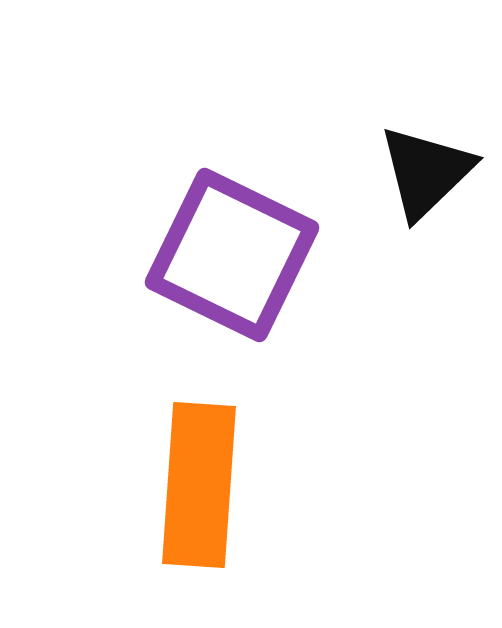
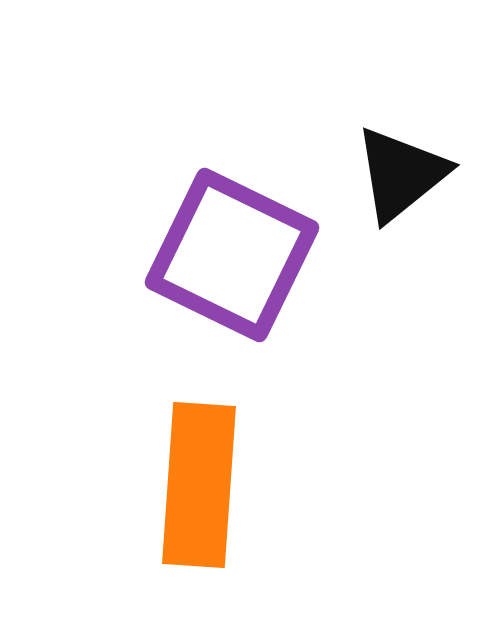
black triangle: moved 25 px left, 2 px down; rotated 5 degrees clockwise
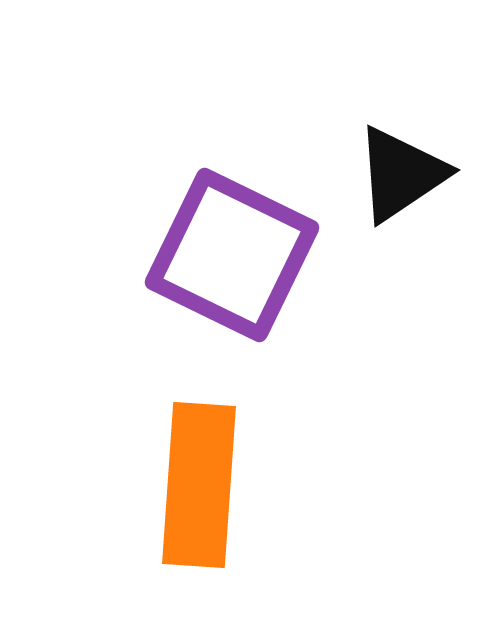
black triangle: rotated 5 degrees clockwise
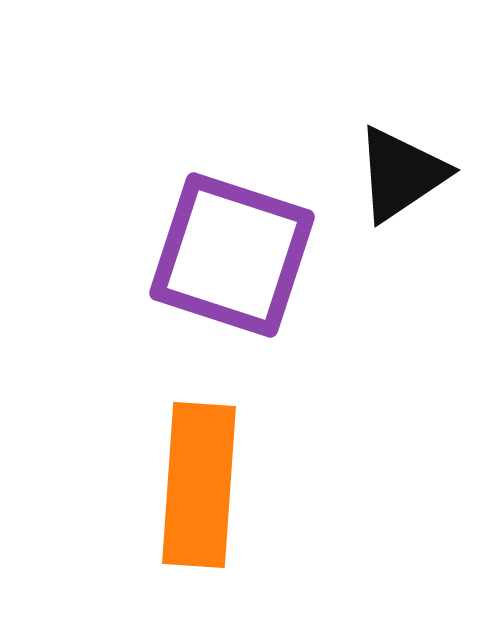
purple square: rotated 8 degrees counterclockwise
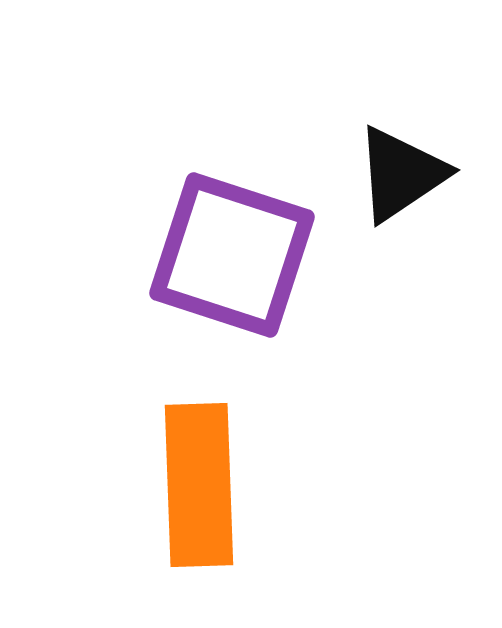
orange rectangle: rotated 6 degrees counterclockwise
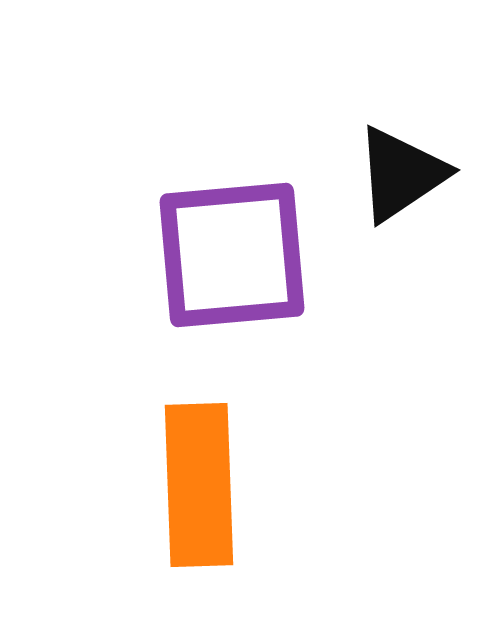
purple square: rotated 23 degrees counterclockwise
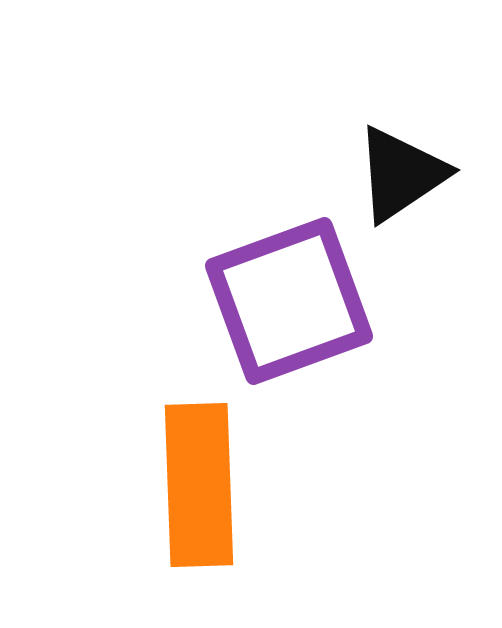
purple square: moved 57 px right, 46 px down; rotated 15 degrees counterclockwise
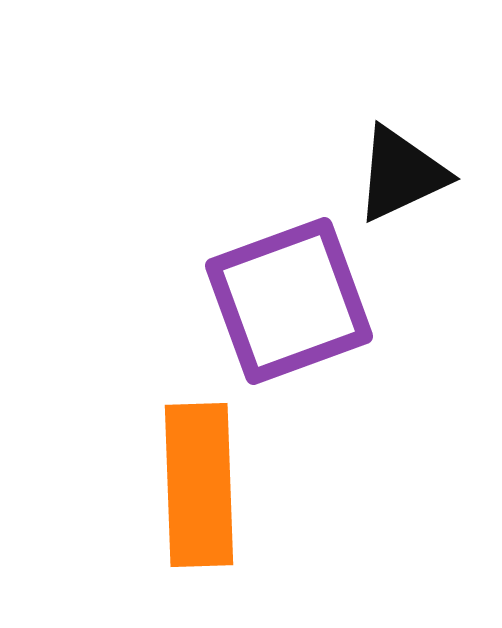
black triangle: rotated 9 degrees clockwise
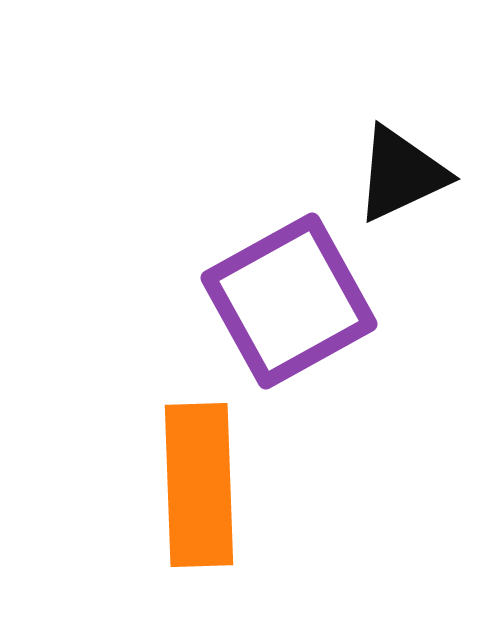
purple square: rotated 9 degrees counterclockwise
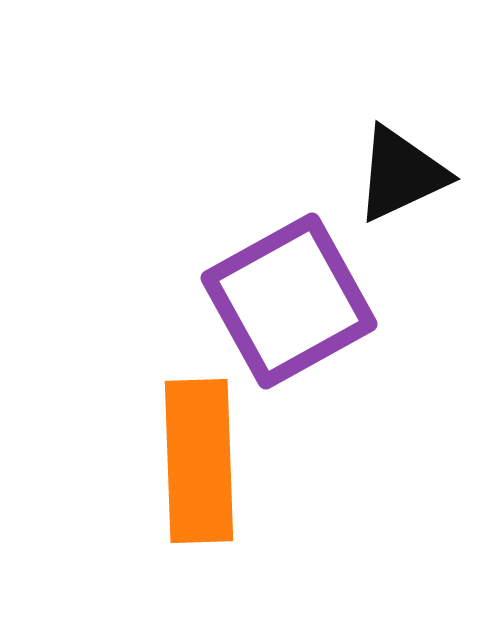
orange rectangle: moved 24 px up
